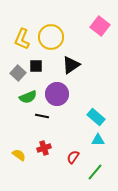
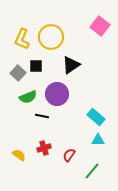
red semicircle: moved 4 px left, 2 px up
green line: moved 3 px left, 1 px up
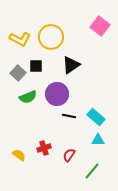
yellow L-shape: moved 2 px left; rotated 85 degrees counterclockwise
black line: moved 27 px right
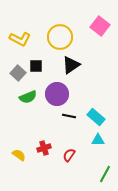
yellow circle: moved 9 px right
green line: moved 13 px right, 3 px down; rotated 12 degrees counterclockwise
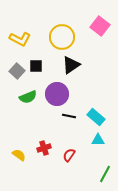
yellow circle: moved 2 px right
gray square: moved 1 px left, 2 px up
